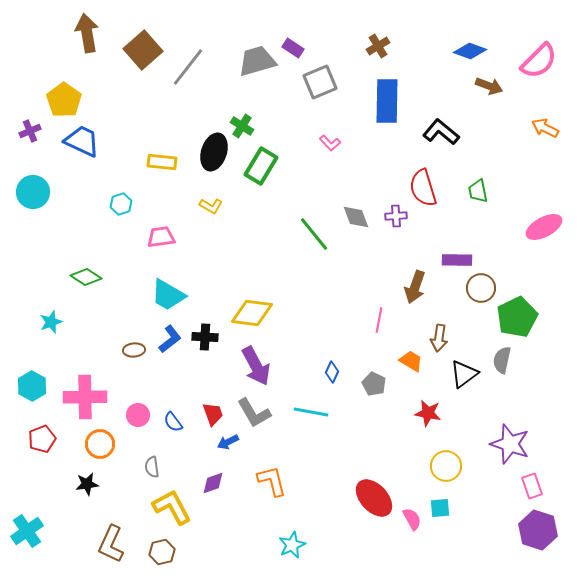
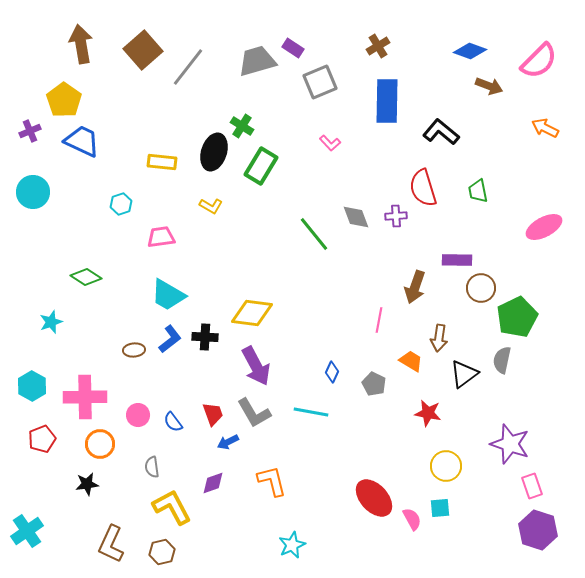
brown arrow at (87, 33): moved 6 px left, 11 px down
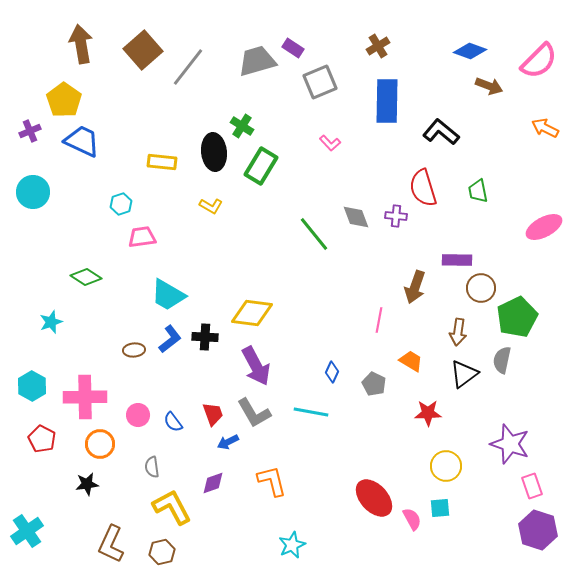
black ellipse at (214, 152): rotated 24 degrees counterclockwise
purple cross at (396, 216): rotated 10 degrees clockwise
pink trapezoid at (161, 237): moved 19 px left
brown arrow at (439, 338): moved 19 px right, 6 px up
red star at (428, 413): rotated 12 degrees counterclockwise
red pentagon at (42, 439): rotated 24 degrees counterclockwise
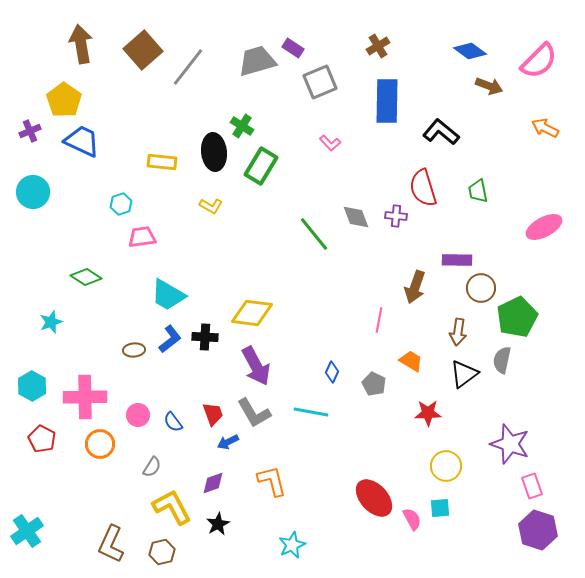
blue diamond at (470, 51): rotated 16 degrees clockwise
gray semicircle at (152, 467): rotated 140 degrees counterclockwise
black star at (87, 484): moved 131 px right, 40 px down; rotated 20 degrees counterclockwise
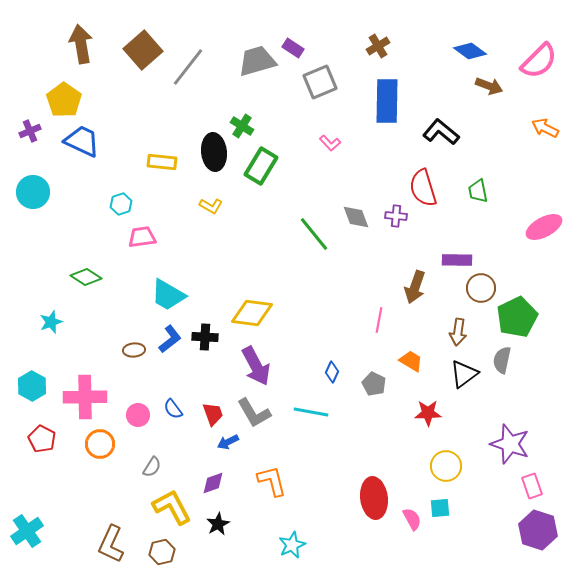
blue semicircle at (173, 422): moved 13 px up
red ellipse at (374, 498): rotated 36 degrees clockwise
